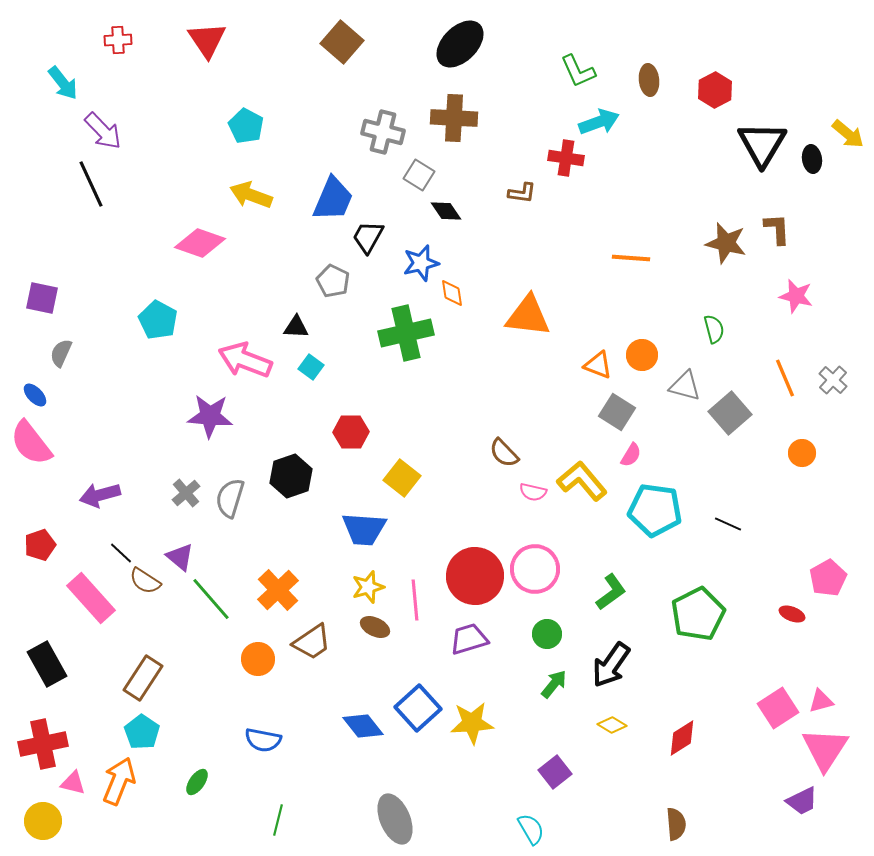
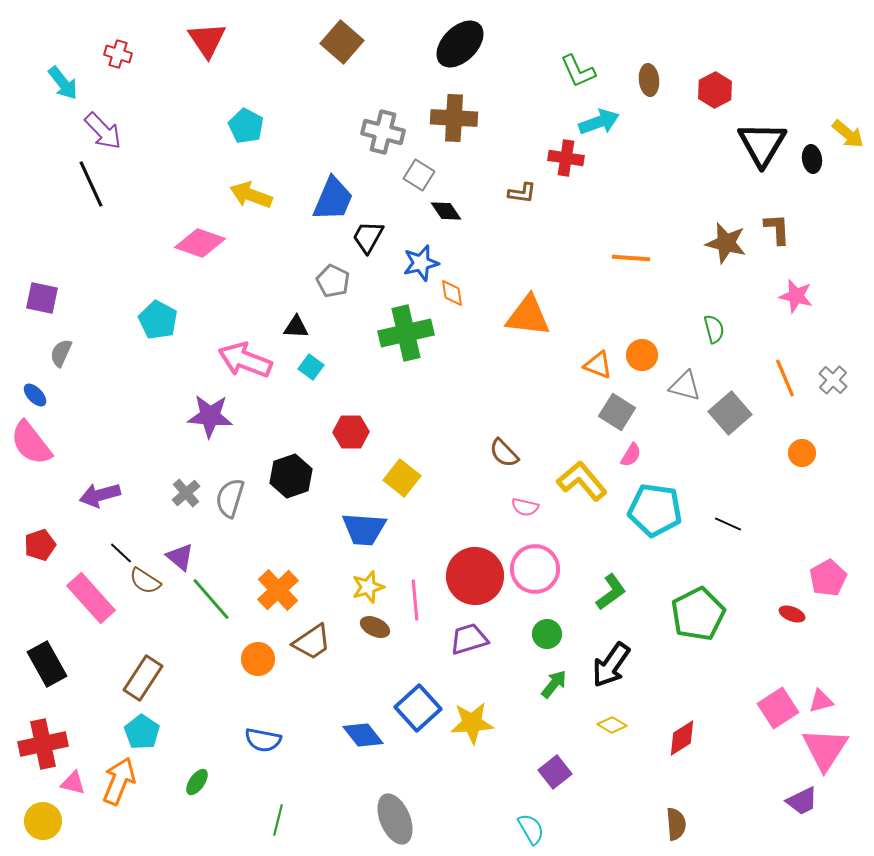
red cross at (118, 40): moved 14 px down; rotated 20 degrees clockwise
pink semicircle at (533, 492): moved 8 px left, 15 px down
blue diamond at (363, 726): moved 9 px down
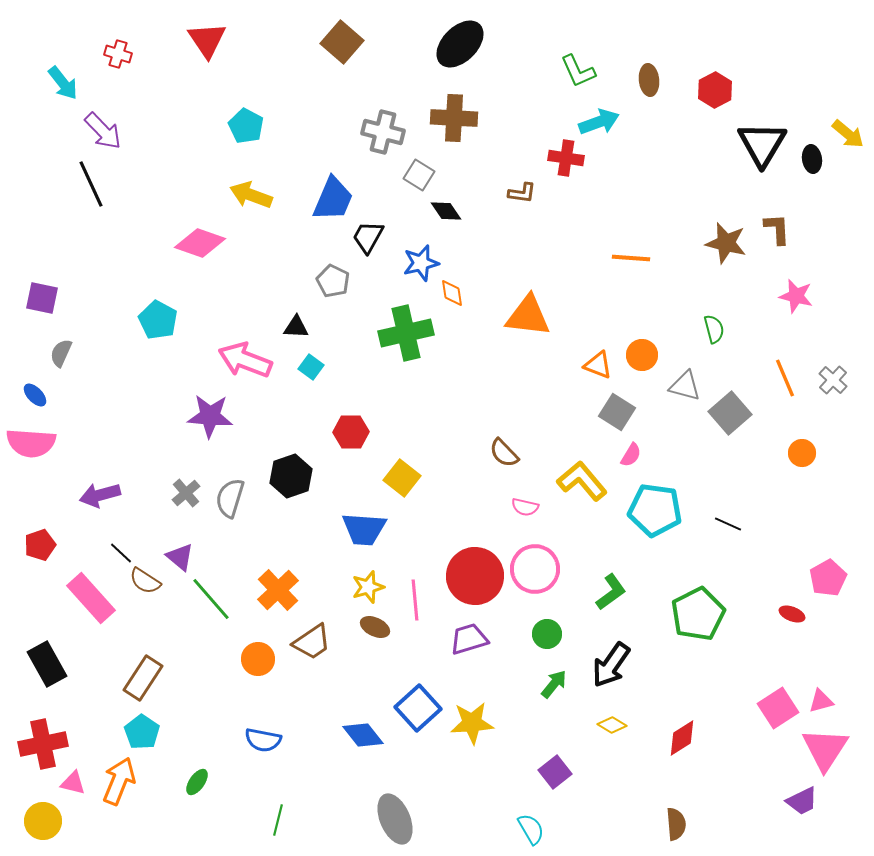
pink semicircle at (31, 443): rotated 48 degrees counterclockwise
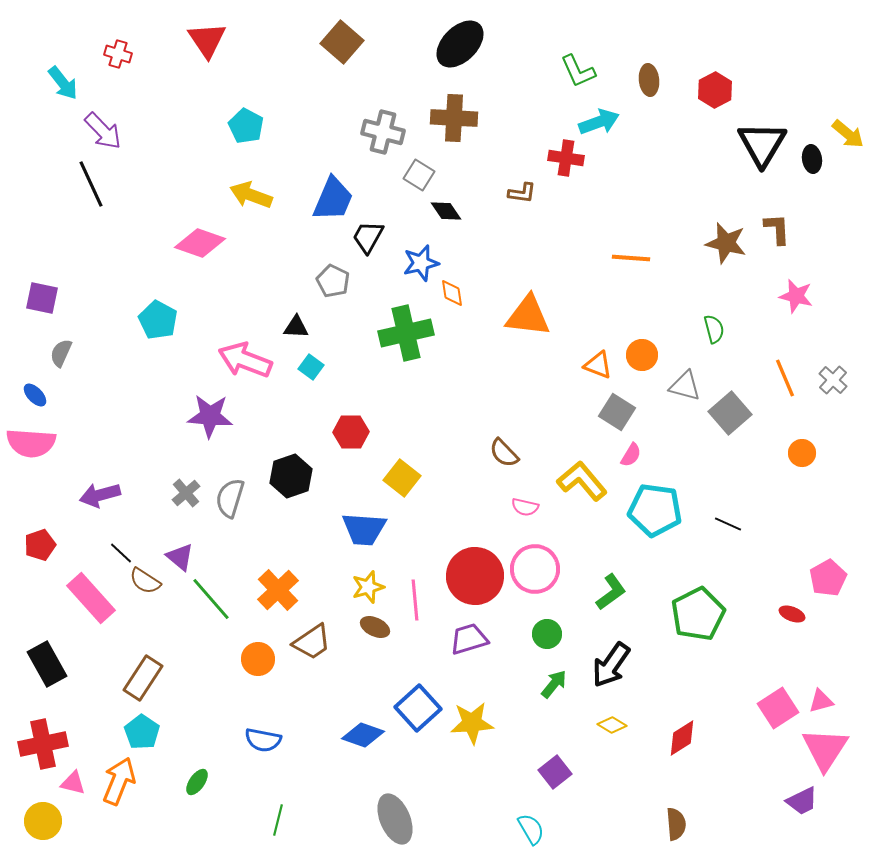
blue diamond at (363, 735): rotated 33 degrees counterclockwise
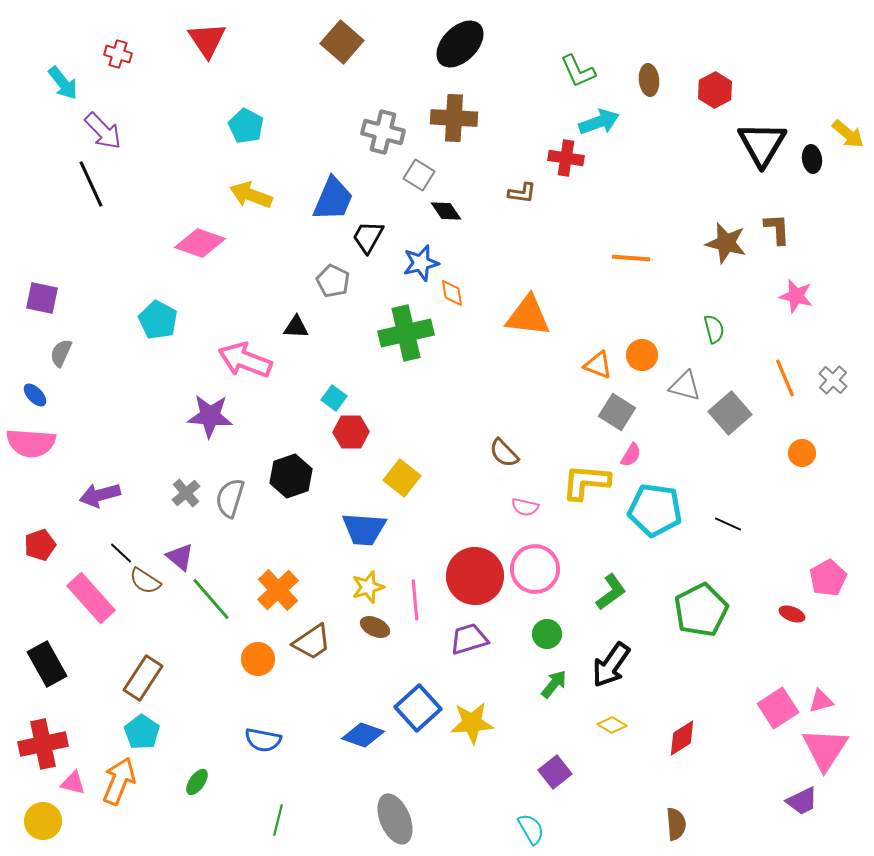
cyan square at (311, 367): moved 23 px right, 31 px down
yellow L-shape at (582, 481): moved 4 px right, 1 px down; rotated 45 degrees counterclockwise
green pentagon at (698, 614): moved 3 px right, 4 px up
